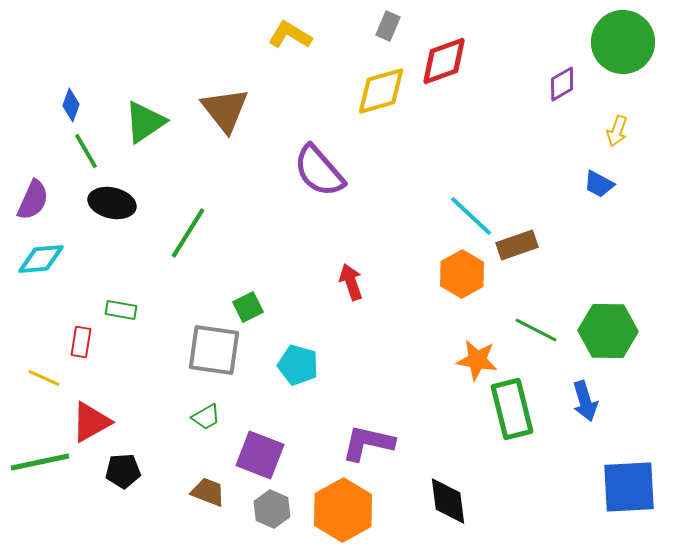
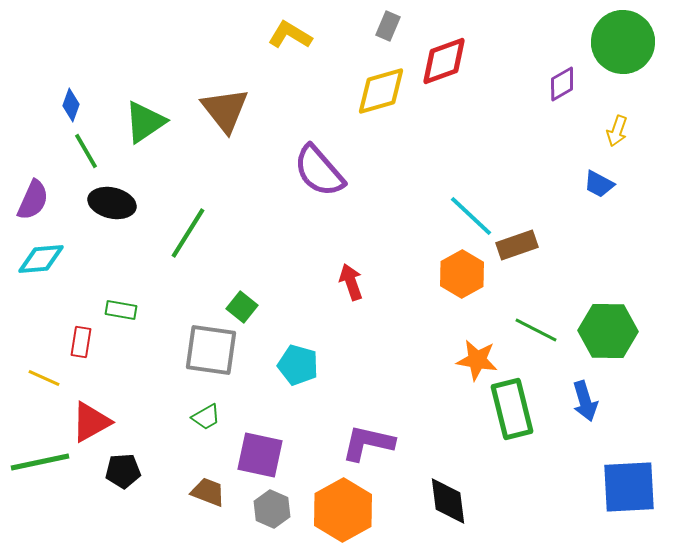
green square at (248, 307): moved 6 px left; rotated 24 degrees counterclockwise
gray square at (214, 350): moved 3 px left
purple square at (260, 455): rotated 9 degrees counterclockwise
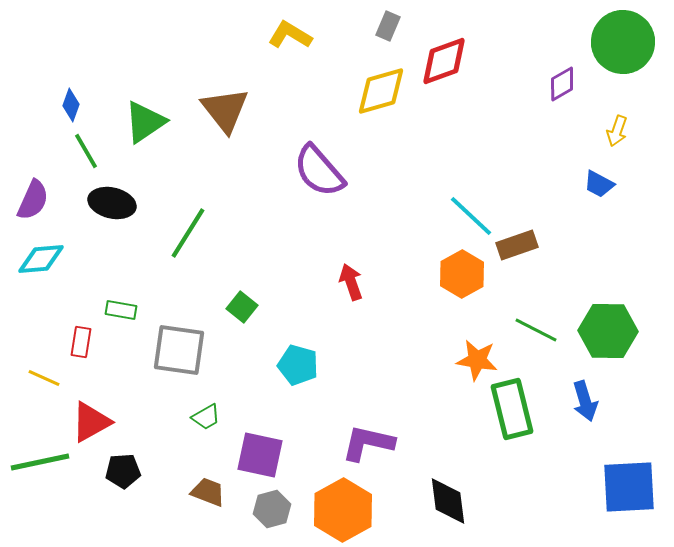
gray square at (211, 350): moved 32 px left
gray hexagon at (272, 509): rotated 21 degrees clockwise
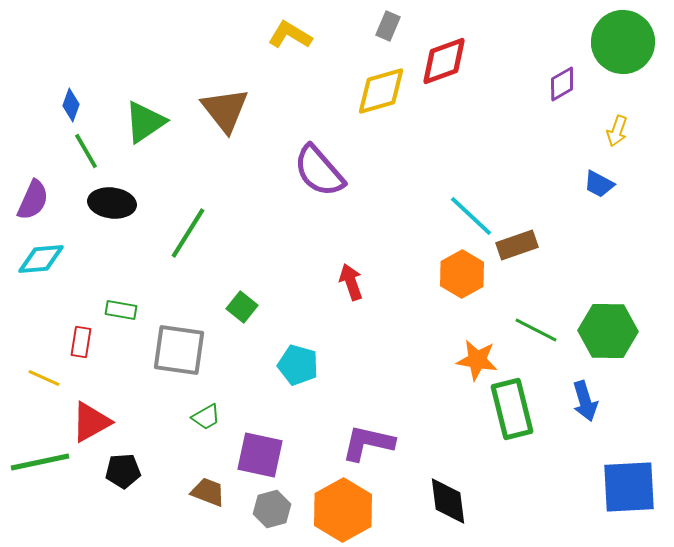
black ellipse at (112, 203): rotated 6 degrees counterclockwise
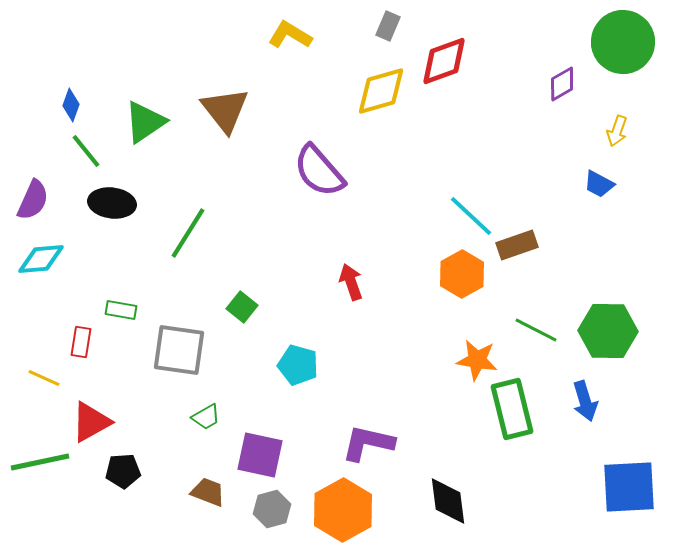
green line at (86, 151): rotated 9 degrees counterclockwise
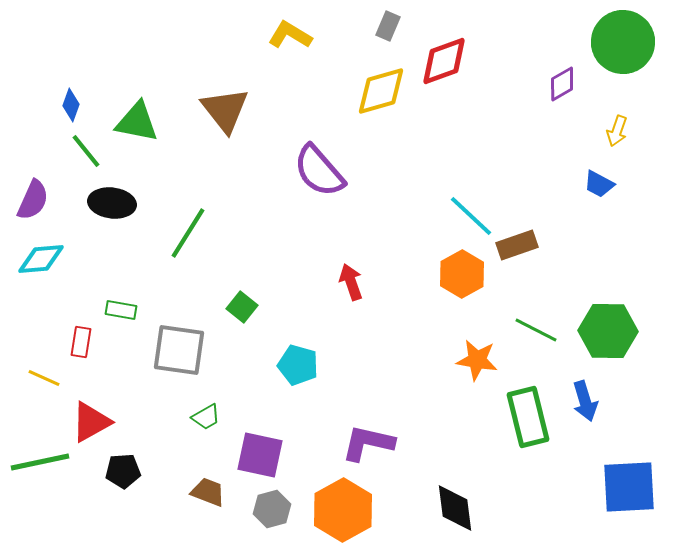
green triangle at (145, 122): moved 8 px left; rotated 45 degrees clockwise
green rectangle at (512, 409): moved 16 px right, 8 px down
black diamond at (448, 501): moved 7 px right, 7 px down
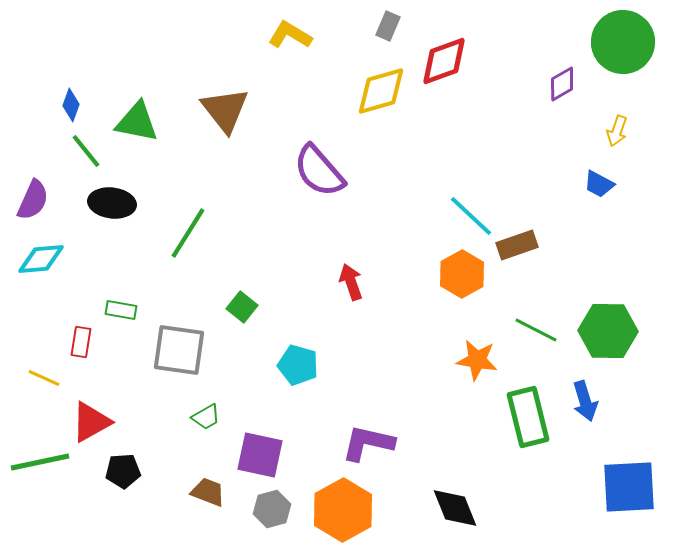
black diamond at (455, 508): rotated 15 degrees counterclockwise
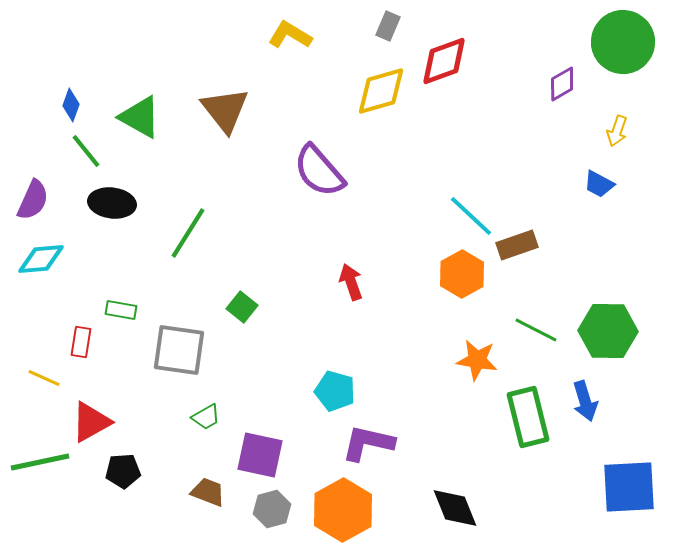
green triangle at (137, 122): moved 3 px right, 5 px up; rotated 18 degrees clockwise
cyan pentagon at (298, 365): moved 37 px right, 26 px down
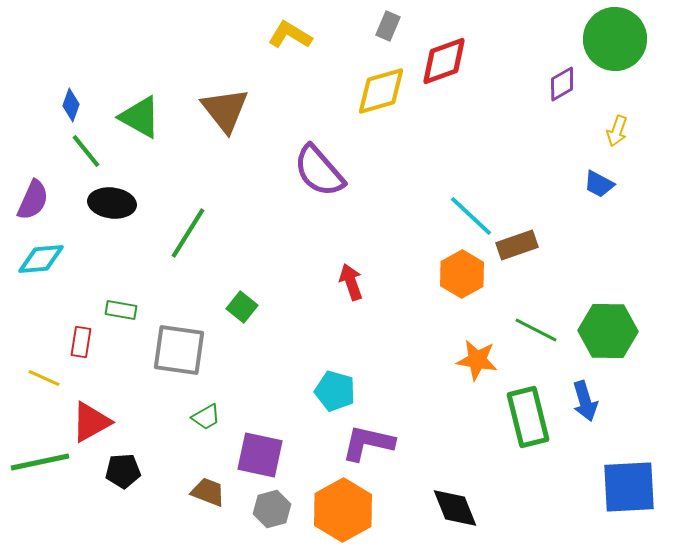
green circle at (623, 42): moved 8 px left, 3 px up
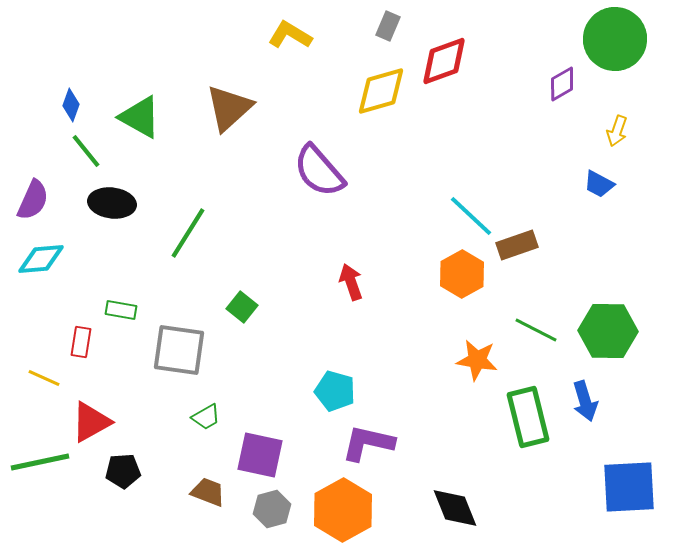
brown triangle at (225, 110): moved 4 px right, 2 px up; rotated 26 degrees clockwise
